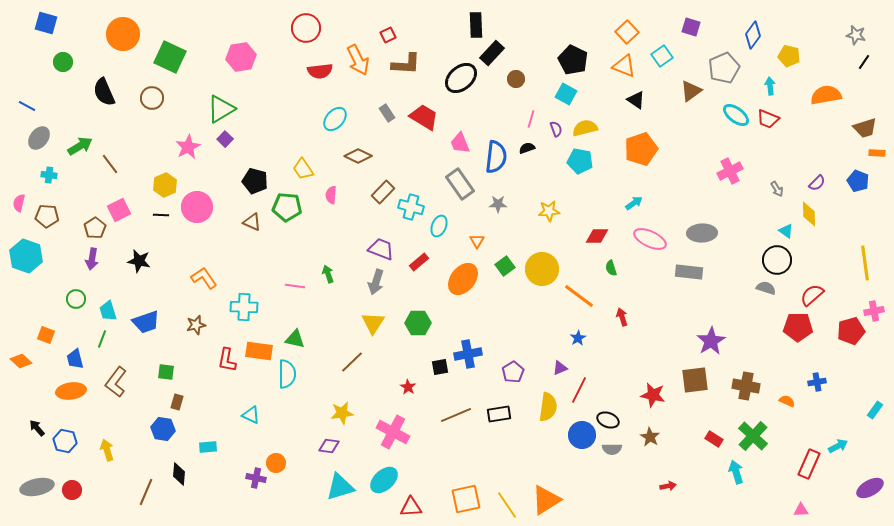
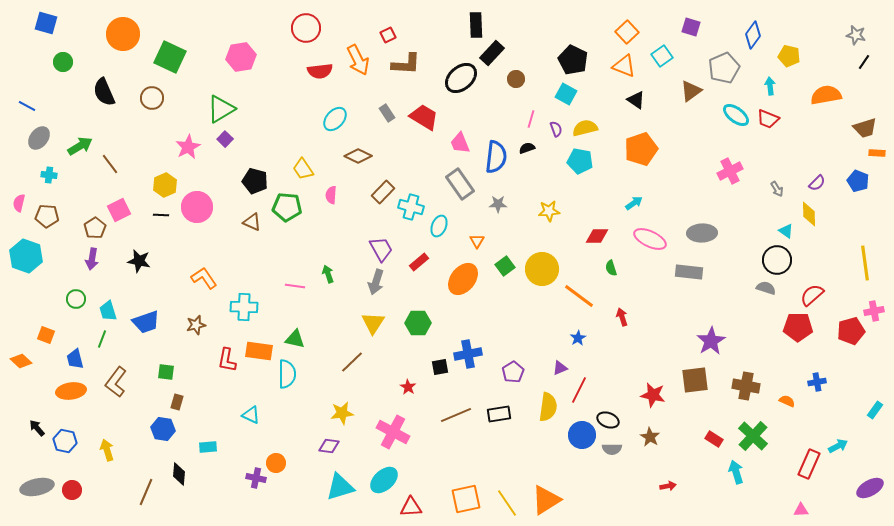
purple trapezoid at (381, 249): rotated 40 degrees clockwise
yellow line at (507, 505): moved 2 px up
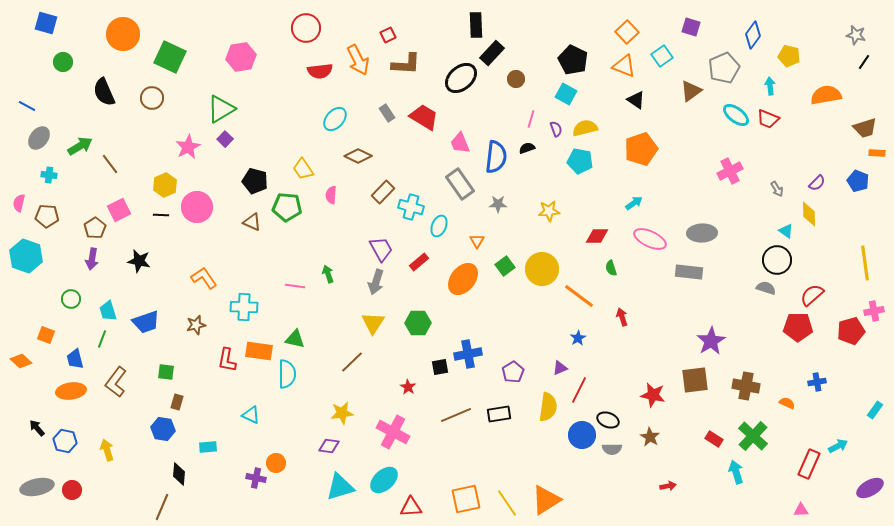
green circle at (76, 299): moved 5 px left
orange semicircle at (787, 401): moved 2 px down
brown line at (146, 492): moved 16 px right, 15 px down
